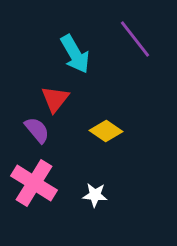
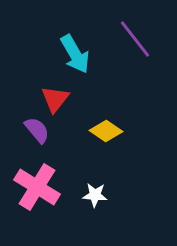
pink cross: moved 3 px right, 4 px down
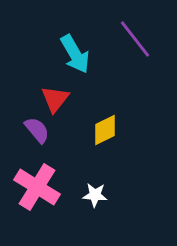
yellow diamond: moved 1 px left, 1 px up; rotated 60 degrees counterclockwise
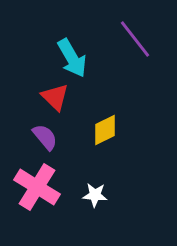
cyan arrow: moved 3 px left, 4 px down
red triangle: moved 2 px up; rotated 24 degrees counterclockwise
purple semicircle: moved 8 px right, 7 px down
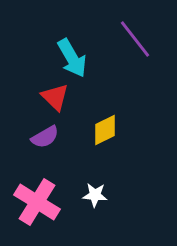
purple semicircle: rotated 100 degrees clockwise
pink cross: moved 15 px down
